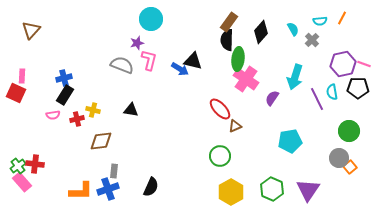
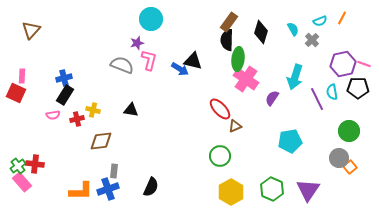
cyan semicircle at (320, 21): rotated 16 degrees counterclockwise
black diamond at (261, 32): rotated 25 degrees counterclockwise
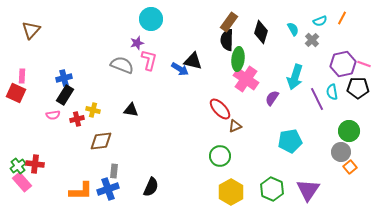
gray circle at (339, 158): moved 2 px right, 6 px up
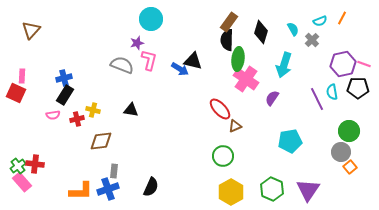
cyan arrow at (295, 77): moved 11 px left, 12 px up
green circle at (220, 156): moved 3 px right
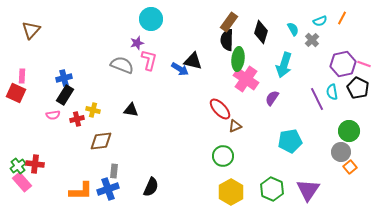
black pentagon at (358, 88): rotated 25 degrees clockwise
